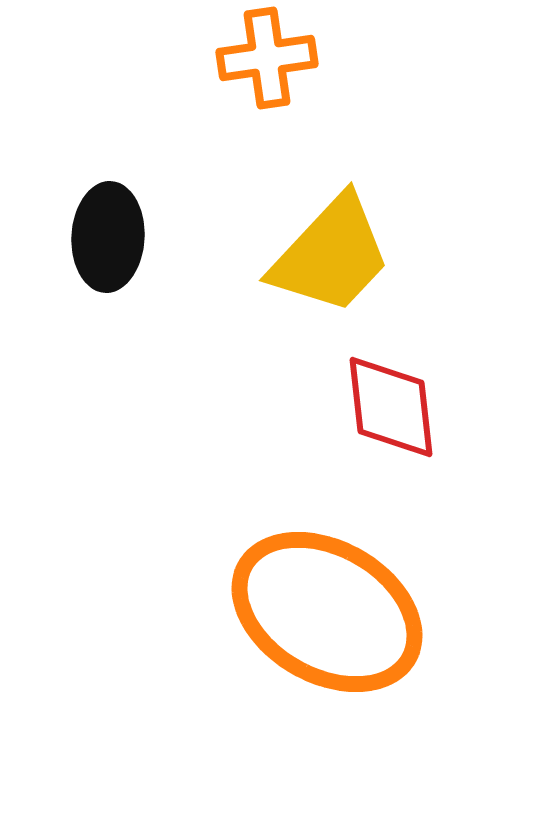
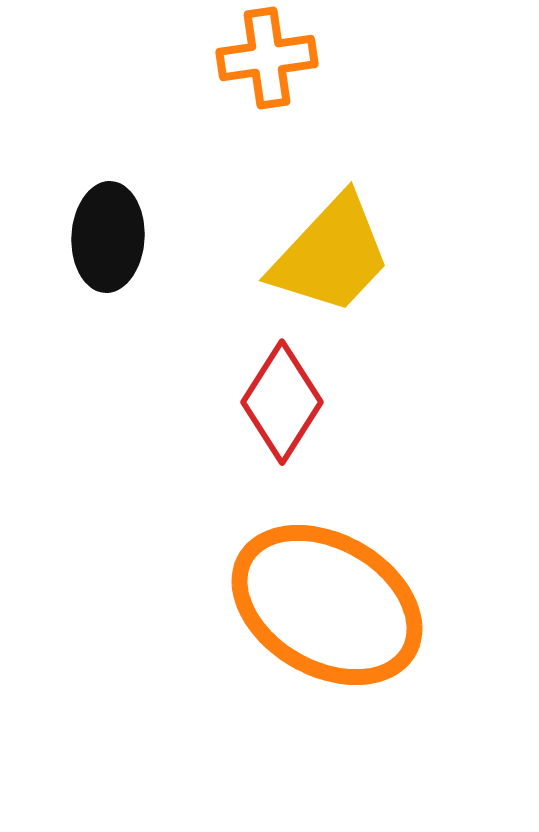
red diamond: moved 109 px left, 5 px up; rotated 39 degrees clockwise
orange ellipse: moved 7 px up
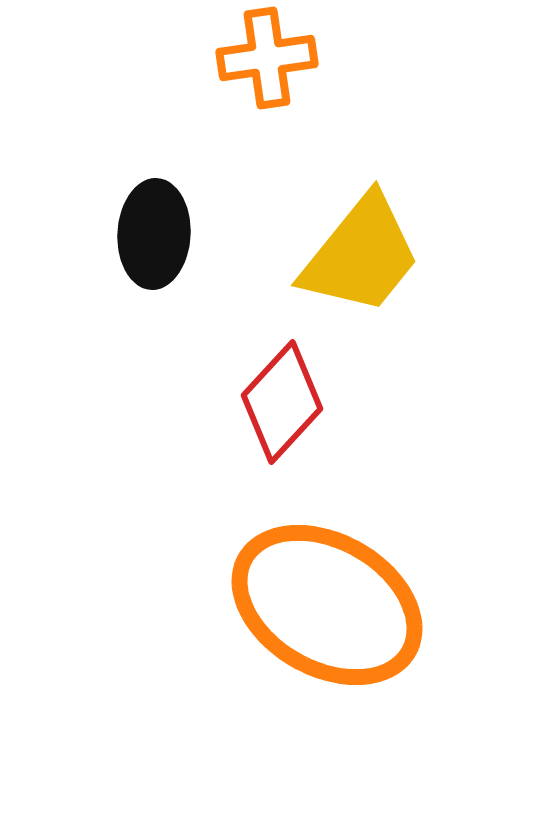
black ellipse: moved 46 px right, 3 px up
yellow trapezoid: moved 30 px right; rotated 4 degrees counterclockwise
red diamond: rotated 10 degrees clockwise
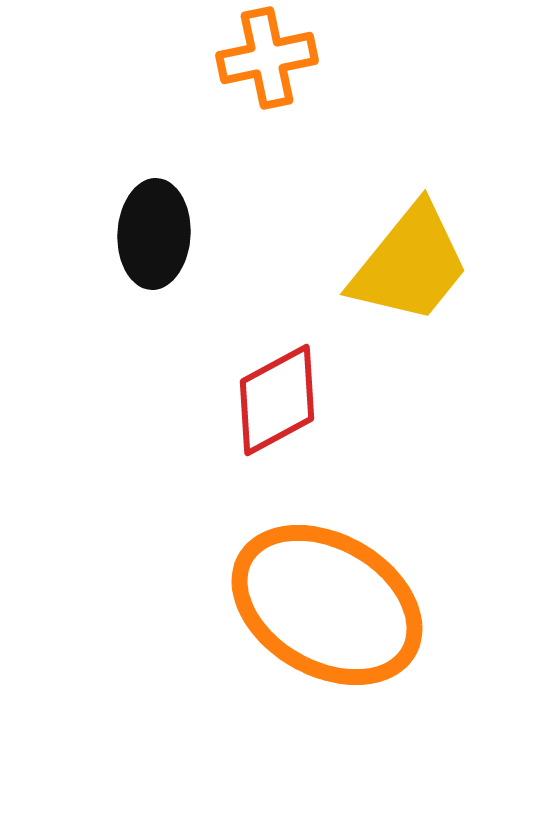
orange cross: rotated 4 degrees counterclockwise
yellow trapezoid: moved 49 px right, 9 px down
red diamond: moved 5 px left, 2 px up; rotated 19 degrees clockwise
